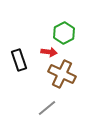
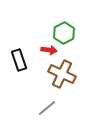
red arrow: moved 2 px up
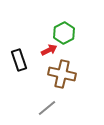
red arrow: rotated 35 degrees counterclockwise
brown cross: rotated 12 degrees counterclockwise
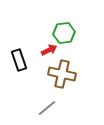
green hexagon: rotated 20 degrees clockwise
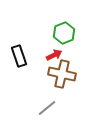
green hexagon: rotated 15 degrees counterclockwise
red arrow: moved 5 px right, 5 px down
black rectangle: moved 4 px up
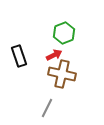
gray line: rotated 24 degrees counterclockwise
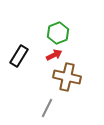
green hexagon: moved 6 px left
black rectangle: rotated 50 degrees clockwise
brown cross: moved 5 px right, 3 px down
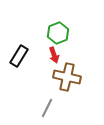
red arrow: rotated 98 degrees clockwise
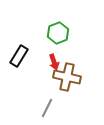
red arrow: moved 7 px down
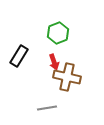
gray line: rotated 54 degrees clockwise
